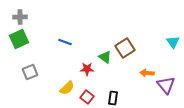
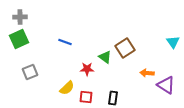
purple triangle: rotated 18 degrees counterclockwise
red square: moved 1 px left; rotated 32 degrees counterclockwise
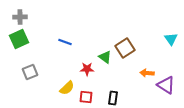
cyan triangle: moved 2 px left, 3 px up
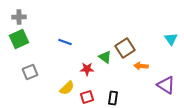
gray cross: moved 1 px left
orange arrow: moved 6 px left, 7 px up
red square: moved 1 px right; rotated 24 degrees counterclockwise
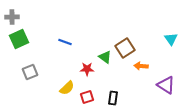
gray cross: moved 7 px left
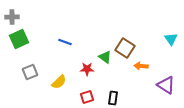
brown square: rotated 24 degrees counterclockwise
yellow semicircle: moved 8 px left, 6 px up
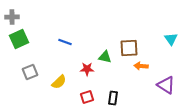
brown square: moved 4 px right; rotated 36 degrees counterclockwise
green triangle: rotated 24 degrees counterclockwise
